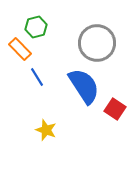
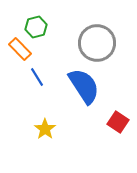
red square: moved 3 px right, 13 px down
yellow star: moved 1 px left, 1 px up; rotated 15 degrees clockwise
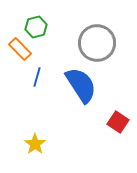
blue line: rotated 48 degrees clockwise
blue semicircle: moved 3 px left, 1 px up
yellow star: moved 10 px left, 15 px down
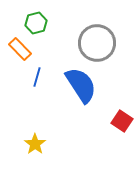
green hexagon: moved 4 px up
red square: moved 4 px right, 1 px up
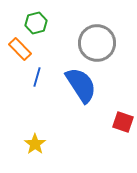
red square: moved 1 px right, 1 px down; rotated 15 degrees counterclockwise
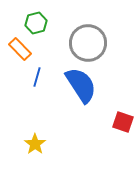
gray circle: moved 9 px left
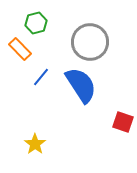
gray circle: moved 2 px right, 1 px up
blue line: moved 4 px right; rotated 24 degrees clockwise
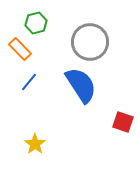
blue line: moved 12 px left, 5 px down
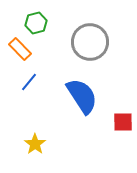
blue semicircle: moved 1 px right, 11 px down
red square: rotated 20 degrees counterclockwise
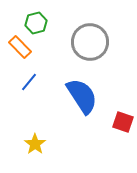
orange rectangle: moved 2 px up
red square: rotated 20 degrees clockwise
